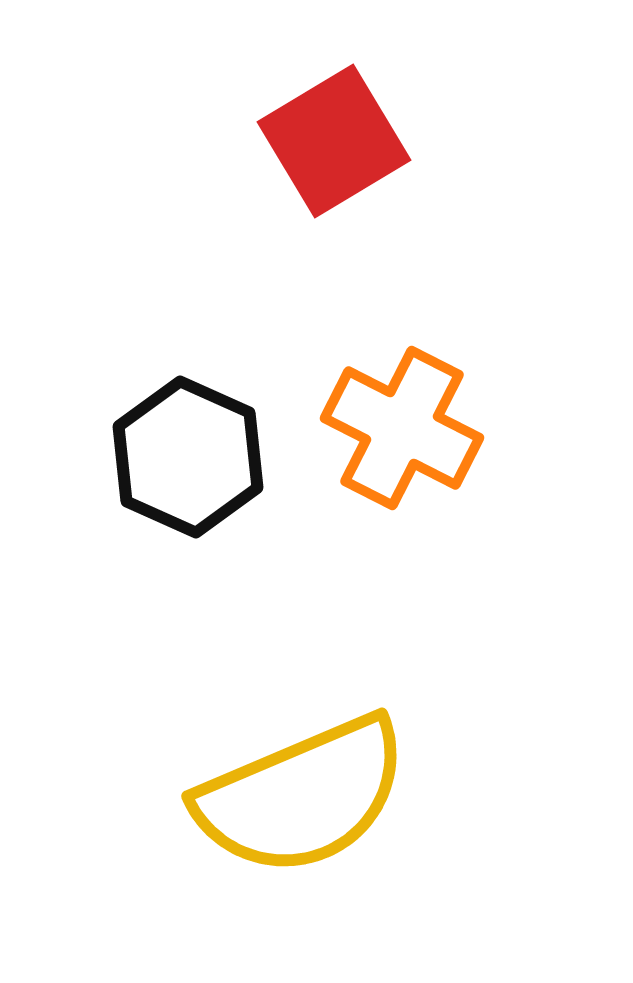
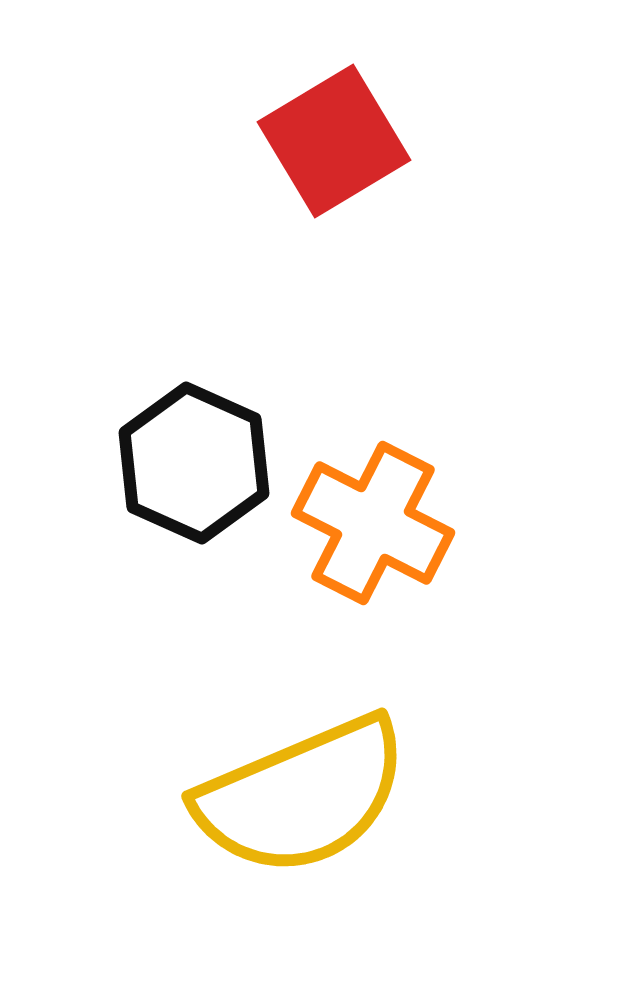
orange cross: moved 29 px left, 95 px down
black hexagon: moved 6 px right, 6 px down
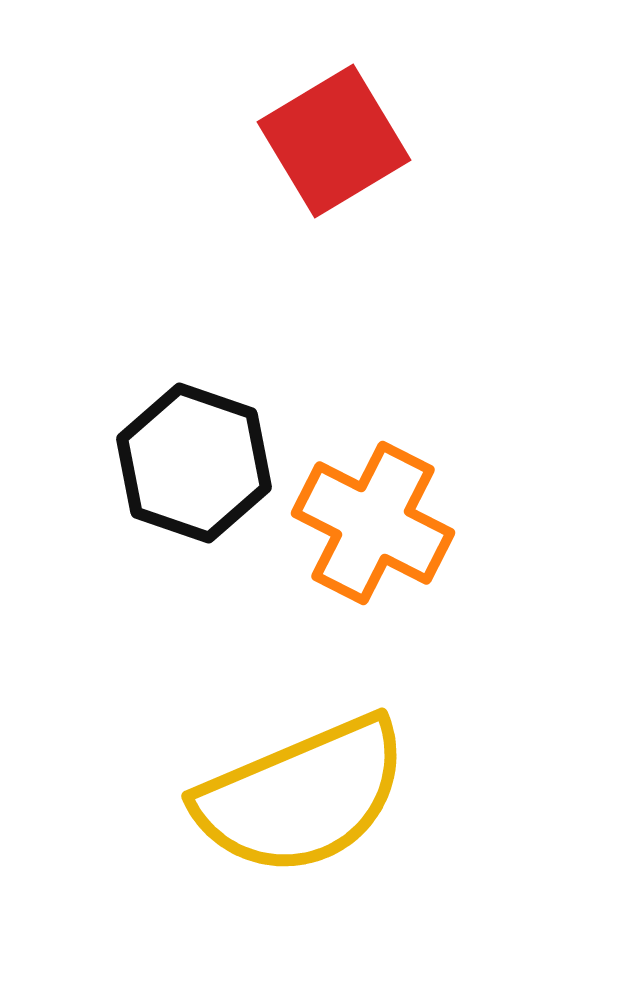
black hexagon: rotated 5 degrees counterclockwise
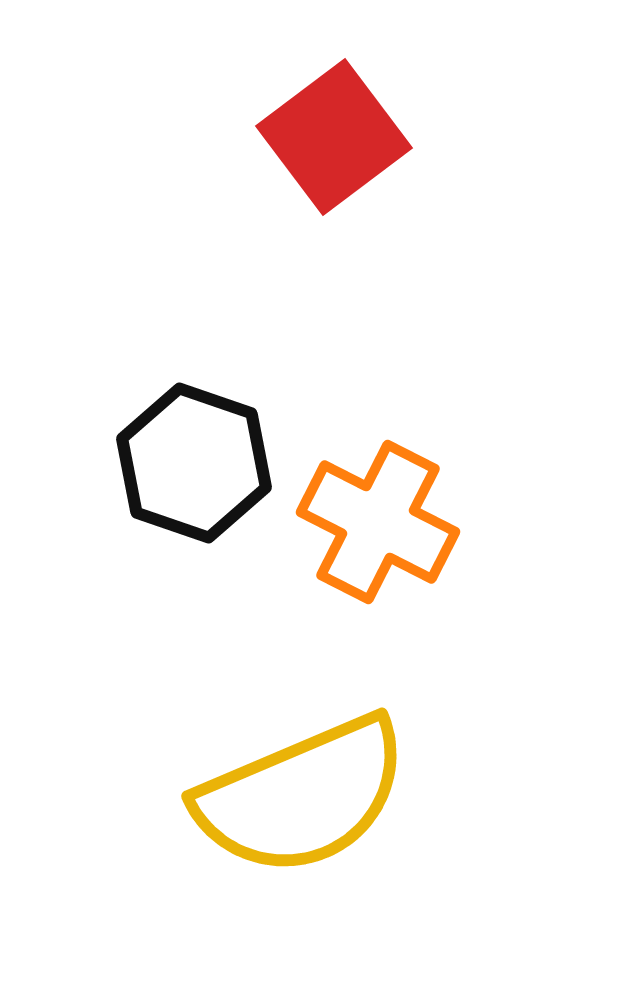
red square: moved 4 px up; rotated 6 degrees counterclockwise
orange cross: moved 5 px right, 1 px up
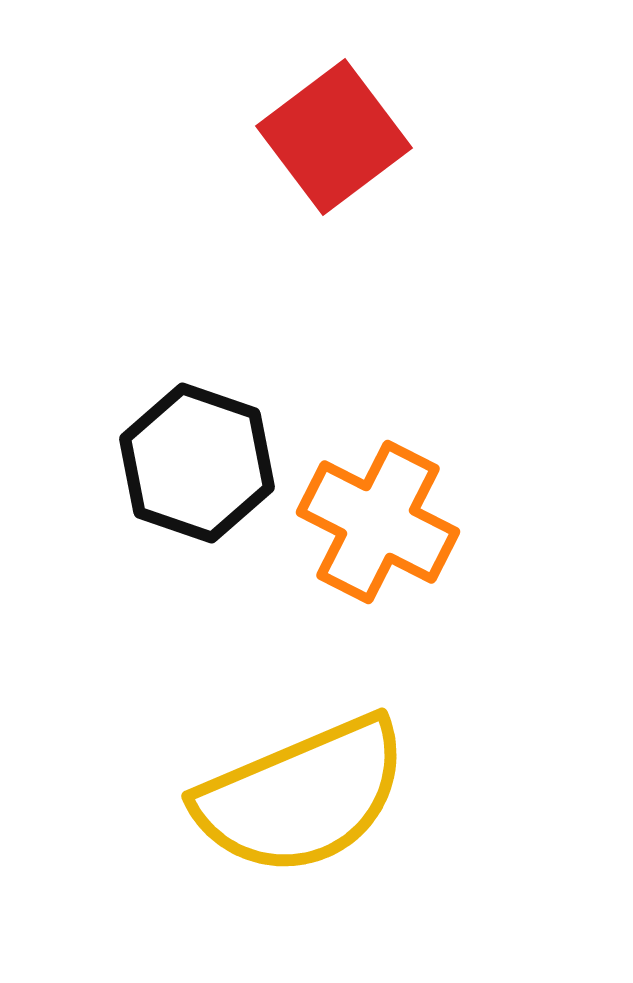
black hexagon: moved 3 px right
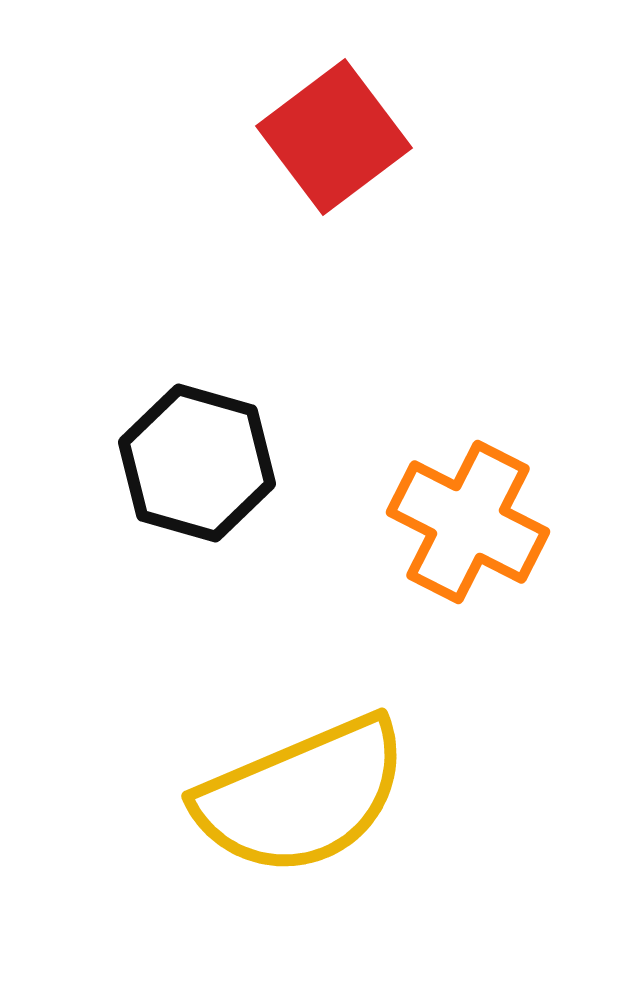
black hexagon: rotated 3 degrees counterclockwise
orange cross: moved 90 px right
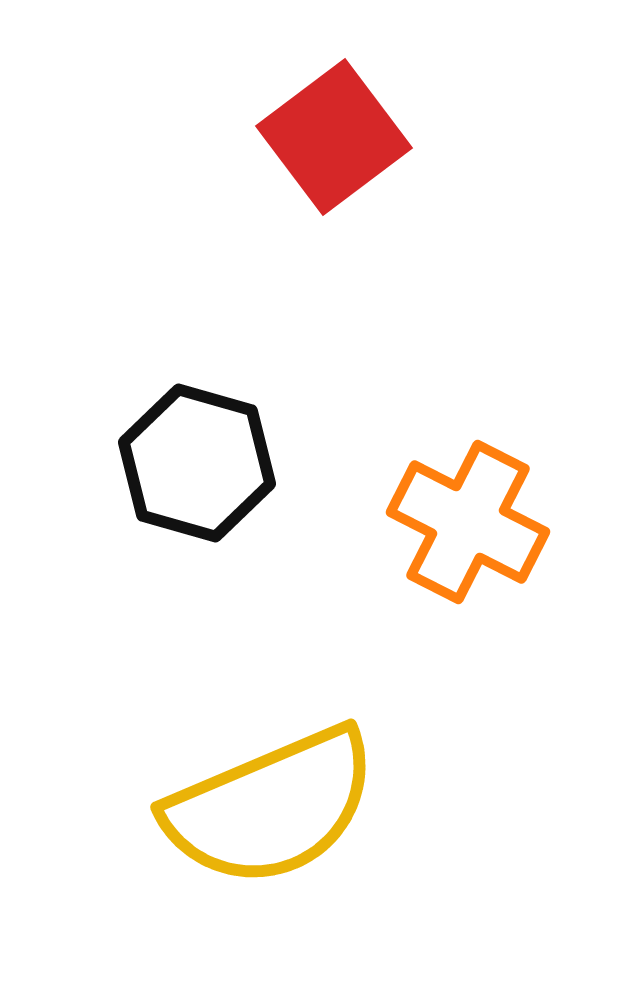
yellow semicircle: moved 31 px left, 11 px down
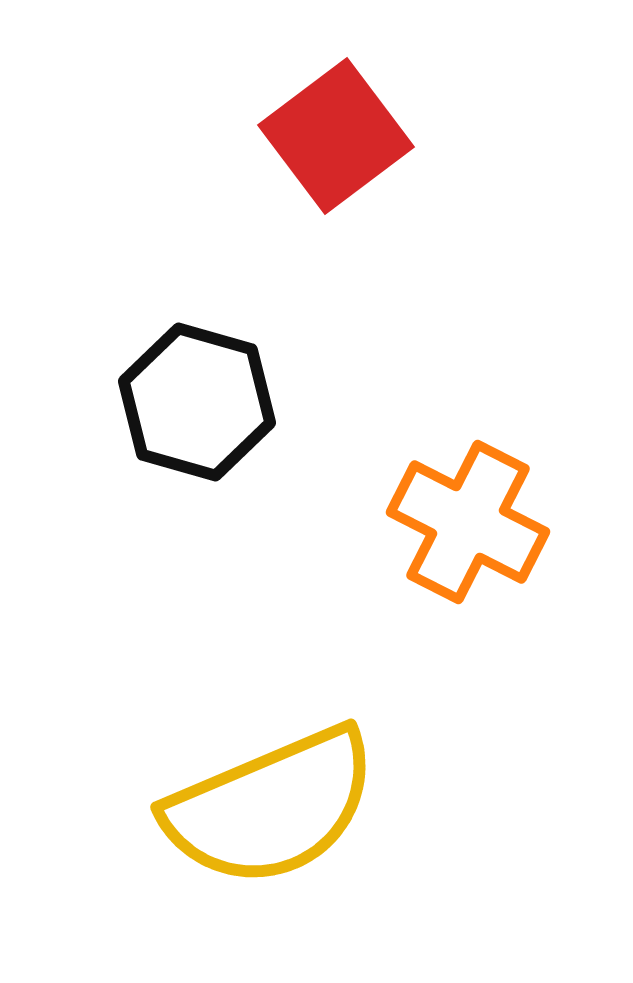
red square: moved 2 px right, 1 px up
black hexagon: moved 61 px up
